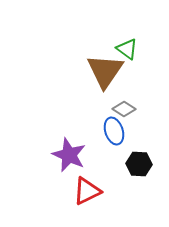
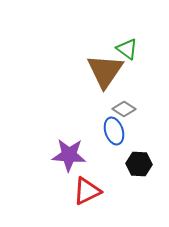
purple star: rotated 20 degrees counterclockwise
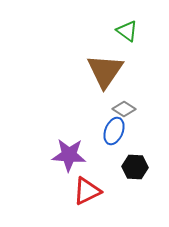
green triangle: moved 18 px up
blue ellipse: rotated 40 degrees clockwise
black hexagon: moved 4 px left, 3 px down
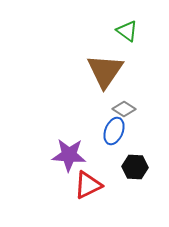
red triangle: moved 1 px right, 6 px up
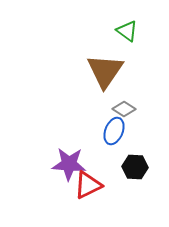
purple star: moved 9 px down
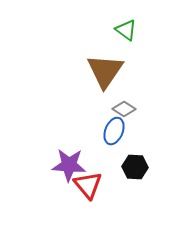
green triangle: moved 1 px left, 1 px up
purple star: moved 1 px down
red triangle: rotated 44 degrees counterclockwise
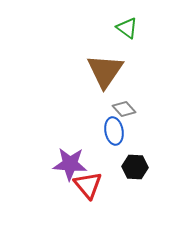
green triangle: moved 1 px right, 2 px up
gray diamond: rotated 15 degrees clockwise
blue ellipse: rotated 32 degrees counterclockwise
purple star: moved 1 px right, 1 px up
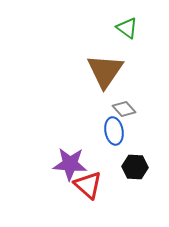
red triangle: rotated 8 degrees counterclockwise
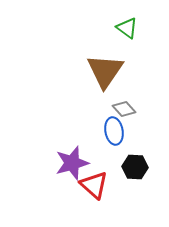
purple star: moved 2 px right, 1 px up; rotated 20 degrees counterclockwise
red triangle: moved 6 px right
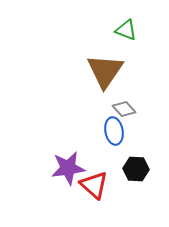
green triangle: moved 1 px left, 2 px down; rotated 15 degrees counterclockwise
purple star: moved 4 px left, 5 px down; rotated 8 degrees clockwise
black hexagon: moved 1 px right, 2 px down
